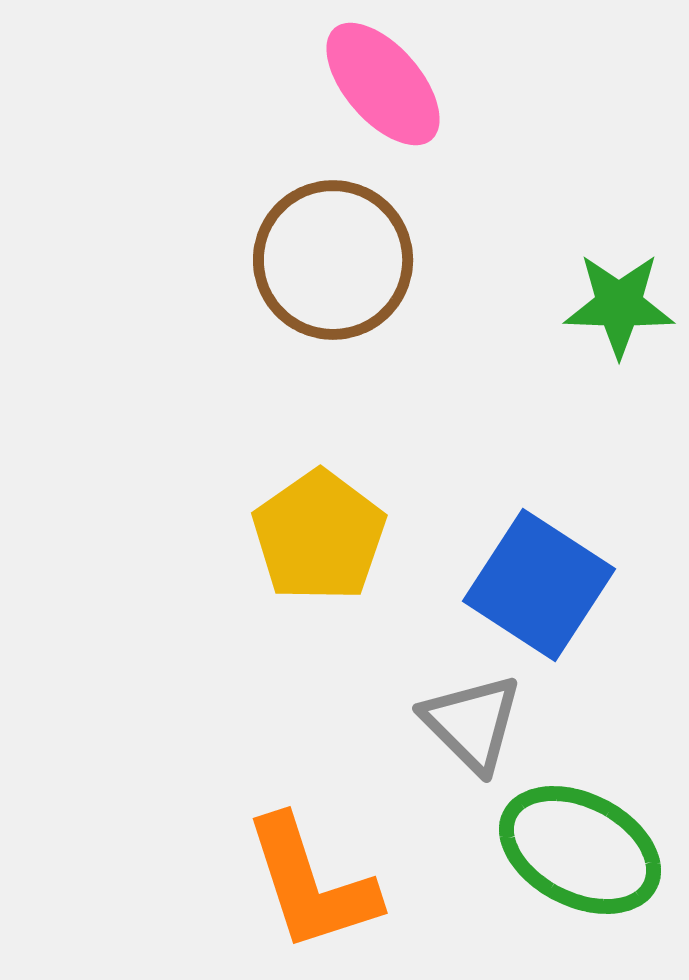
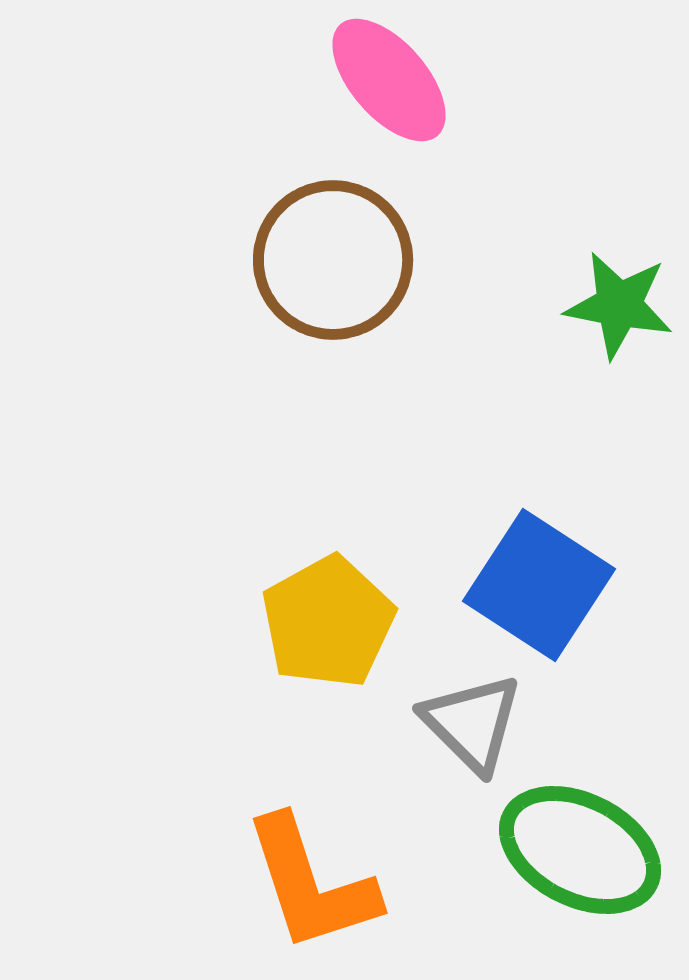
pink ellipse: moved 6 px right, 4 px up
green star: rotated 9 degrees clockwise
yellow pentagon: moved 9 px right, 86 px down; rotated 6 degrees clockwise
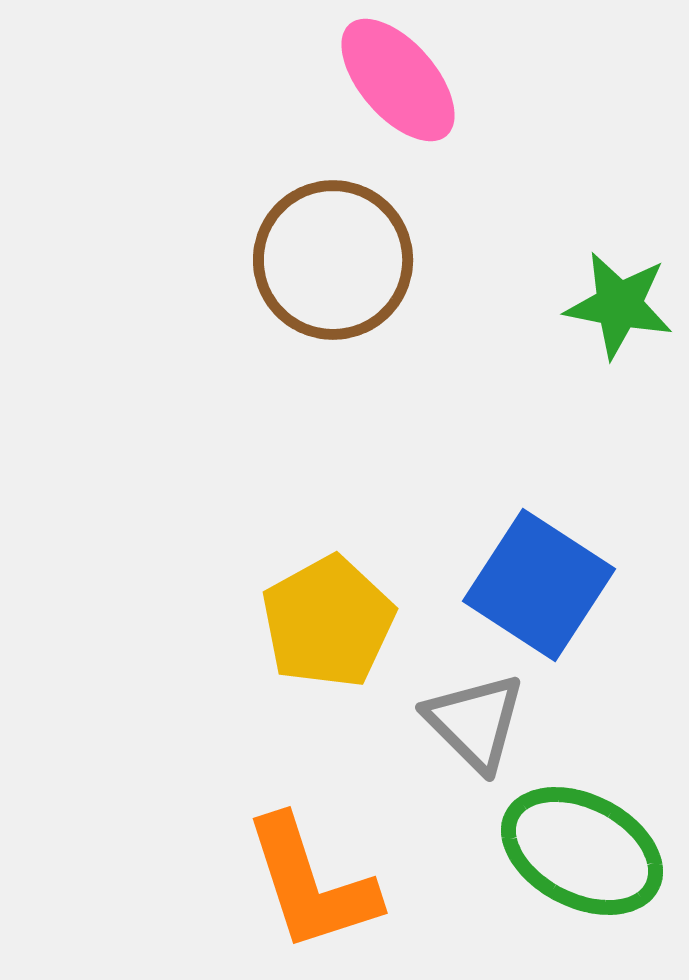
pink ellipse: moved 9 px right
gray triangle: moved 3 px right, 1 px up
green ellipse: moved 2 px right, 1 px down
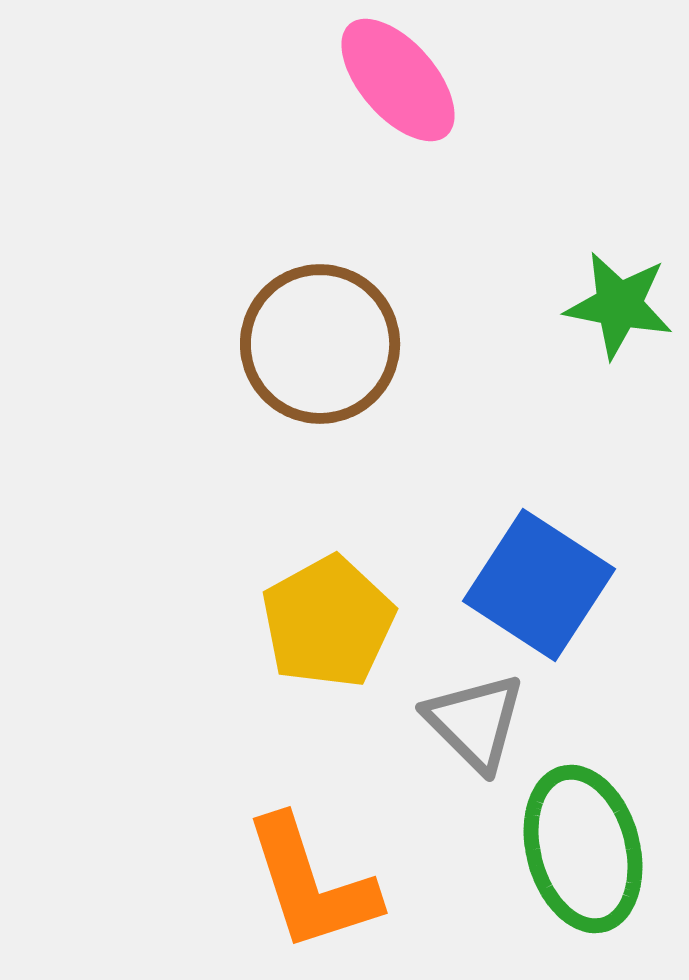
brown circle: moved 13 px left, 84 px down
green ellipse: moved 1 px right, 2 px up; rotated 48 degrees clockwise
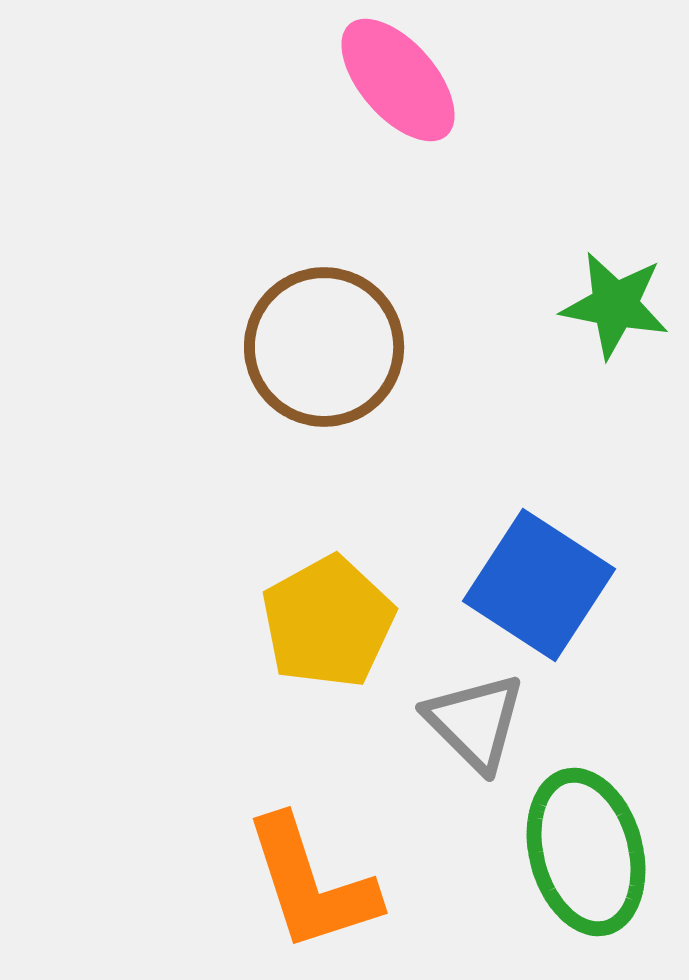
green star: moved 4 px left
brown circle: moved 4 px right, 3 px down
green ellipse: moved 3 px right, 3 px down
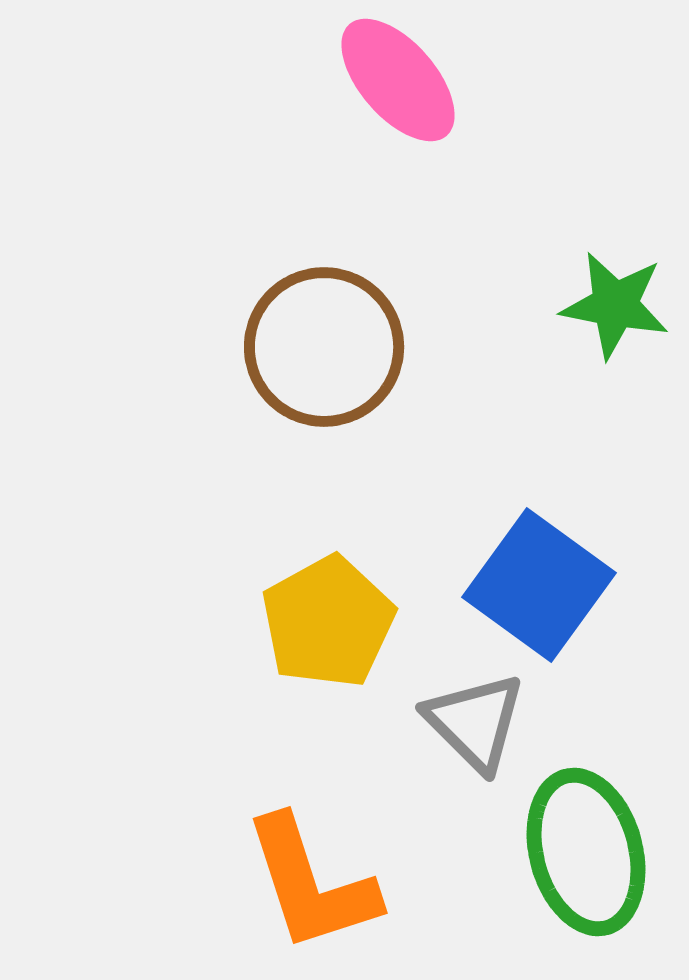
blue square: rotated 3 degrees clockwise
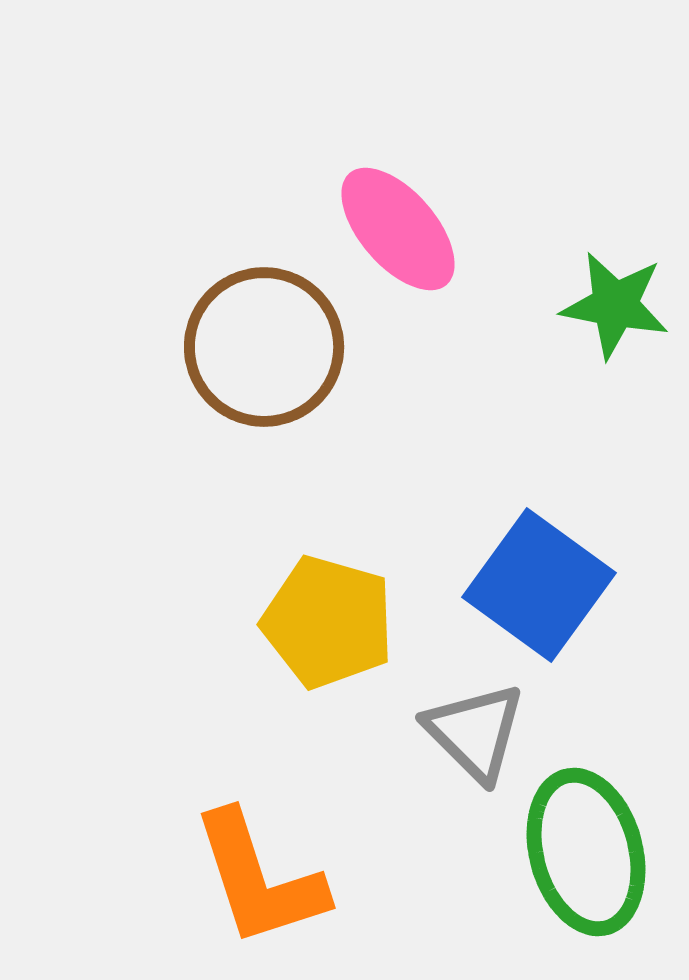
pink ellipse: moved 149 px down
brown circle: moved 60 px left
yellow pentagon: rotated 27 degrees counterclockwise
gray triangle: moved 10 px down
orange L-shape: moved 52 px left, 5 px up
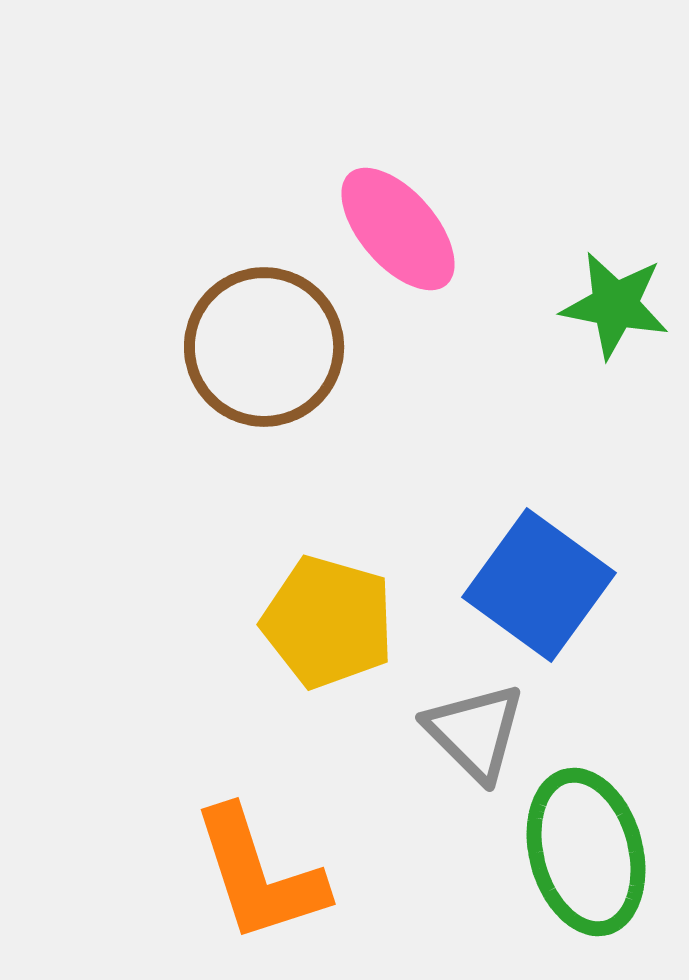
orange L-shape: moved 4 px up
